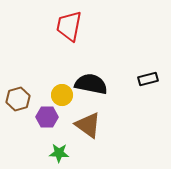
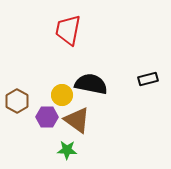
red trapezoid: moved 1 px left, 4 px down
brown hexagon: moved 1 px left, 2 px down; rotated 15 degrees counterclockwise
brown triangle: moved 11 px left, 5 px up
green star: moved 8 px right, 3 px up
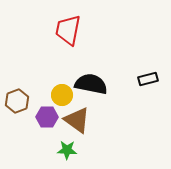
brown hexagon: rotated 10 degrees clockwise
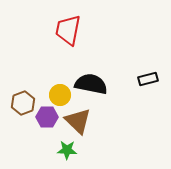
yellow circle: moved 2 px left
brown hexagon: moved 6 px right, 2 px down
brown triangle: moved 1 px right, 1 px down; rotated 8 degrees clockwise
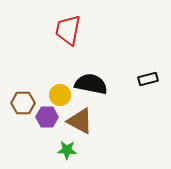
brown hexagon: rotated 20 degrees clockwise
brown triangle: moved 2 px right; rotated 16 degrees counterclockwise
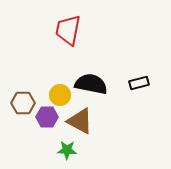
black rectangle: moved 9 px left, 4 px down
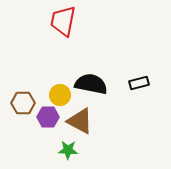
red trapezoid: moved 5 px left, 9 px up
purple hexagon: moved 1 px right
green star: moved 1 px right
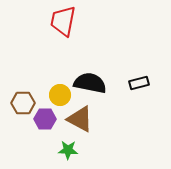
black semicircle: moved 1 px left, 1 px up
purple hexagon: moved 3 px left, 2 px down
brown triangle: moved 2 px up
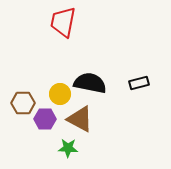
red trapezoid: moved 1 px down
yellow circle: moved 1 px up
green star: moved 2 px up
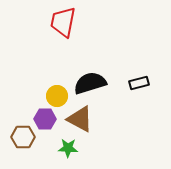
black semicircle: rotated 28 degrees counterclockwise
yellow circle: moved 3 px left, 2 px down
brown hexagon: moved 34 px down
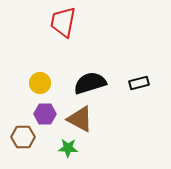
yellow circle: moved 17 px left, 13 px up
purple hexagon: moved 5 px up
